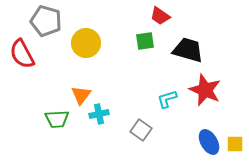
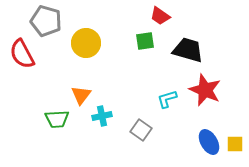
cyan cross: moved 3 px right, 2 px down
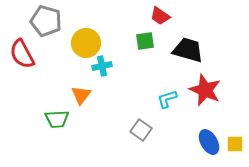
cyan cross: moved 50 px up
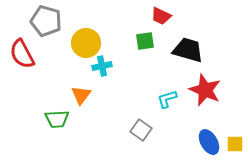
red trapezoid: moved 1 px right; rotated 10 degrees counterclockwise
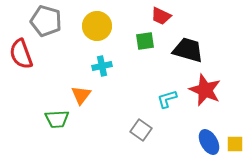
yellow circle: moved 11 px right, 17 px up
red semicircle: moved 1 px left; rotated 8 degrees clockwise
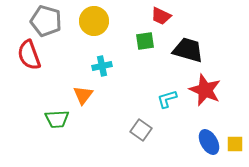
yellow circle: moved 3 px left, 5 px up
red semicircle: moved 8 px right, 1 px down
orange triangle: moved 2 px right
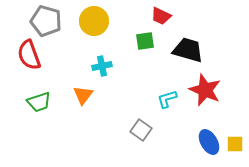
green trapezoid: moved 18 px left, 17 px up; rotated 15 degrees counterclockwise
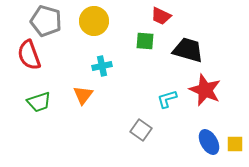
green square: rotated 12 degrees clockwise
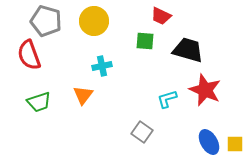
gray square: moved 1 px right, 2 px down
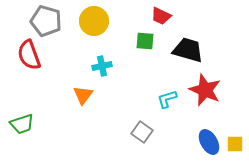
green trapezoid: moved 17 px left, 22 px down
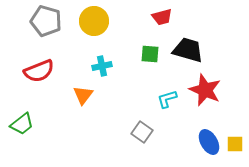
red trapezoid: moved 1 px right, 1 px down; rotated 40 degrees counterclockwise
green square: moved 5 px right, 13 px down
red semicircle: moved 10 px right, 16 px down; rotated 92 degrees counterclockwise
green trapezoid: rotated 20 degrees counterclockwise
